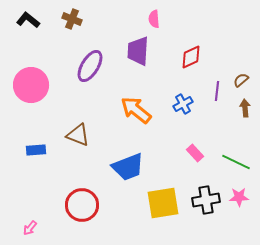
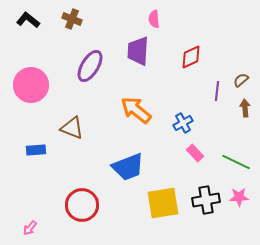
blue cross: moved 19 px down
brown triangle: moved 6 px left, 7 px up
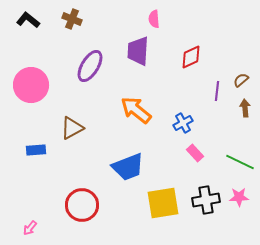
brown triangle: rotated 50 degrees counterclockwise
green line: moved 4 px right
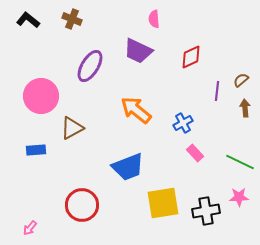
purple trapezoid: rotated 68 degrees counterclockwise
pink circle: moved 10 px right, 11 px down
black cross: moved 11 px down
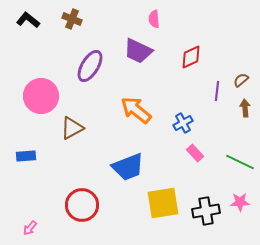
blue rectangle: moved 10 px left, 6 px down
pink star: moved 1 px right, 5 px down
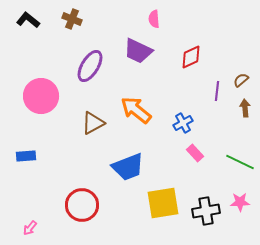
brown triangle: moved 21 px right, 5 px up
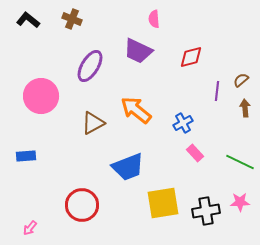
red diamond: rotated 10 degrees clockwise
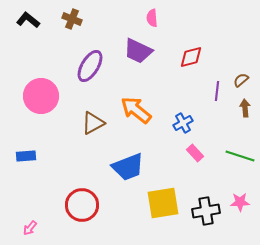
pink semicircle: moved 2 px left, 1 px up
green line: moved 6 px up; rotated 8 degrees counterclockwise
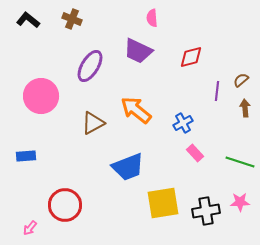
green line: moved 6 px down
red circle: moved 17 px left
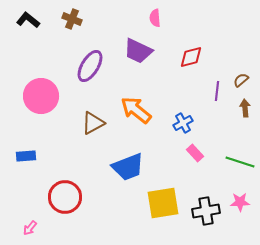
pink semicircle: moved 3 px right
red circle: moved 8 px up
